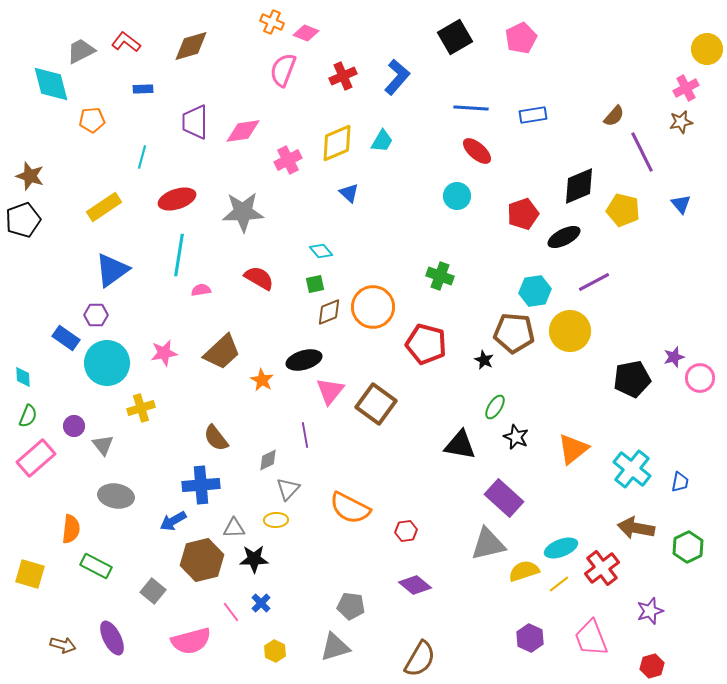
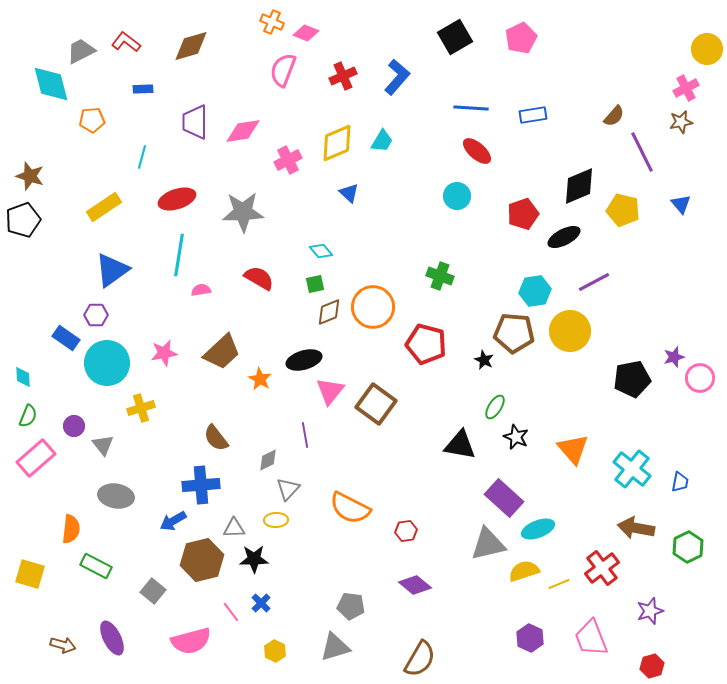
orange star at (262, 380): moved 2 px left, 1 px up
orange triangle at (573, 449): rotated 32 degrees counterclockwise
cyan ellipse at (561, 548): moved 23 px left, 19 px up
yellow line at (559, 584): rotated 15 degrees clockwise
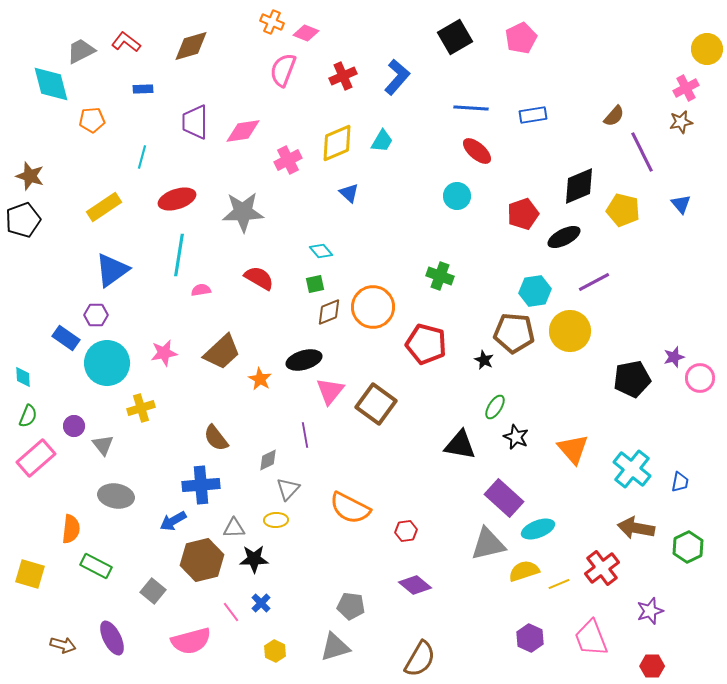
red hexagon at (652, 666): rotated 15 degrees clockwise
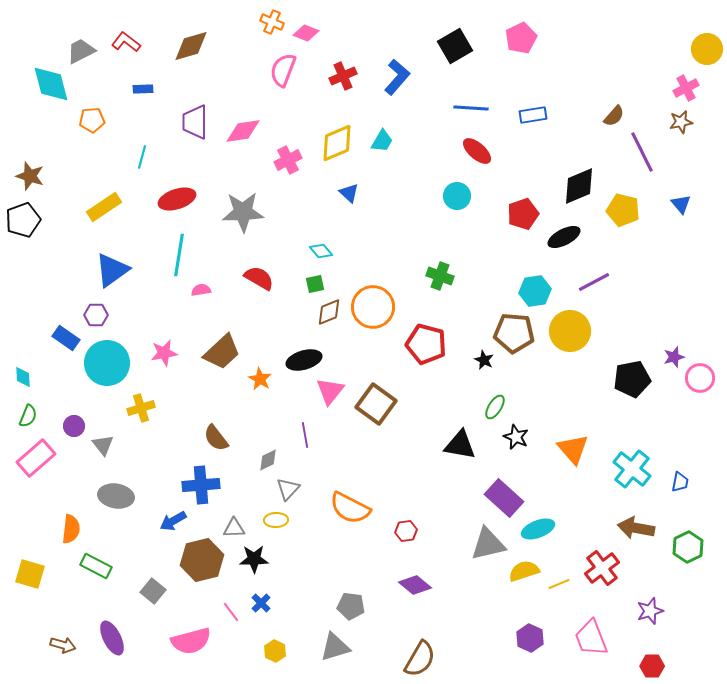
black square at (455, 37): moved 9 px down
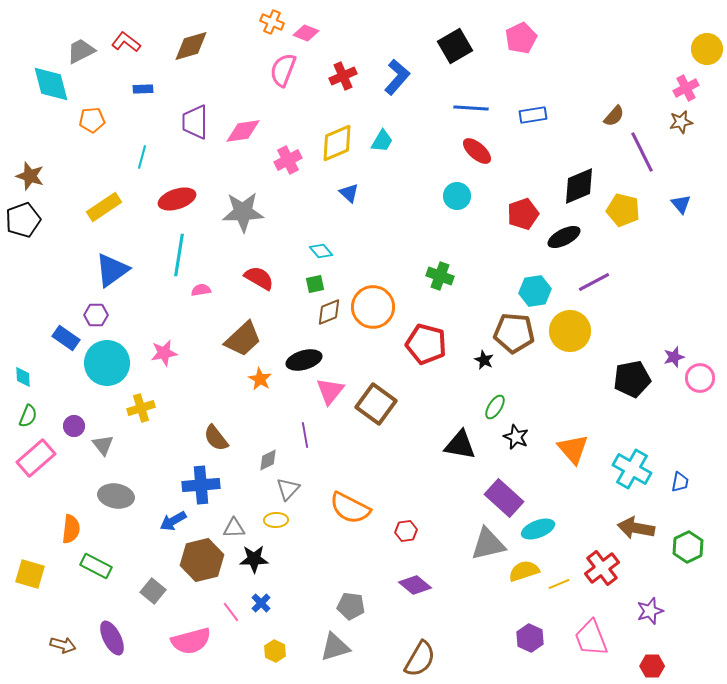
brown trapezoid at (222, 352): moved 21 px right, 13 px up
cyan cross at (632, 469): rotated 9 degrees counterclockwise
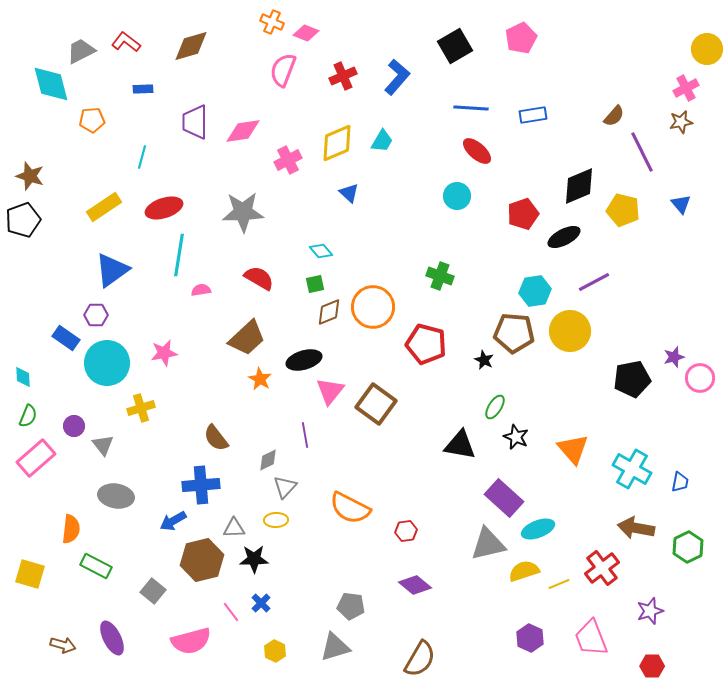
red ellipse at (177, 199): moved 13 px left, 9 px down
brown trapezoid at (243, 339): moved 4 px right, 1 px up
gray triangle at (288, 489): moved 3 px left, 2 px up
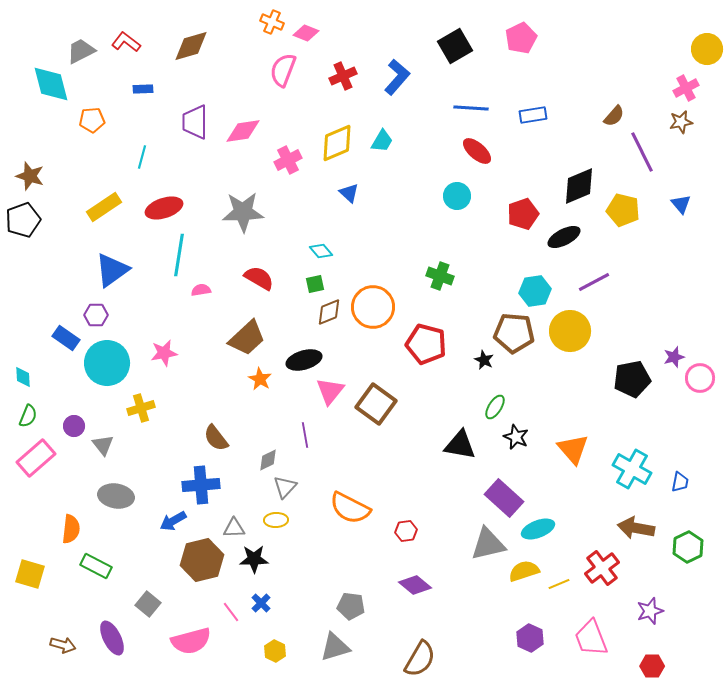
gray square at (153, 591): moved 5 px left, 13 px down
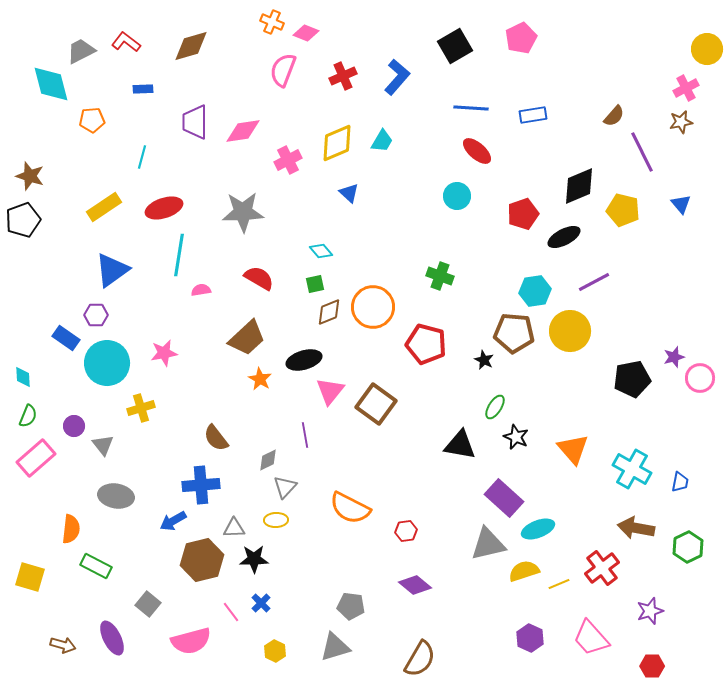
yellow square at (30, 574): moved 3 px down
pink trapezoid at (591, 638): rotated 21 degrees counterclockwise
